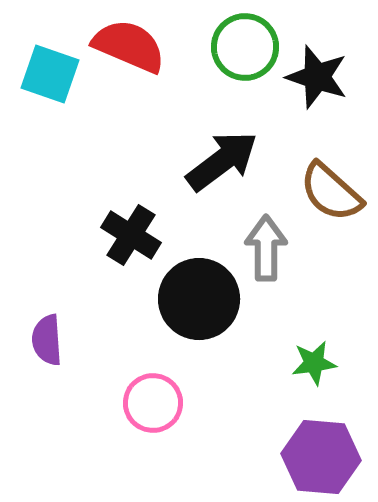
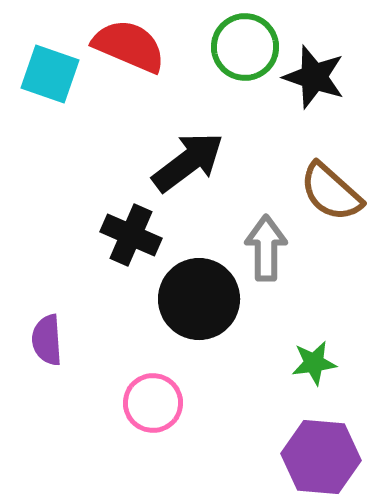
black star: moved 3 px left
black arrow: moved 34 px left, 1 px down
black cross: rotated 8 degrees counterclockwise
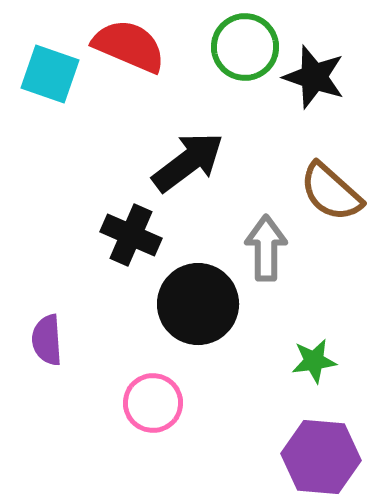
black circle: moved 1 px left, 5 px down
green star: moved 2 px up
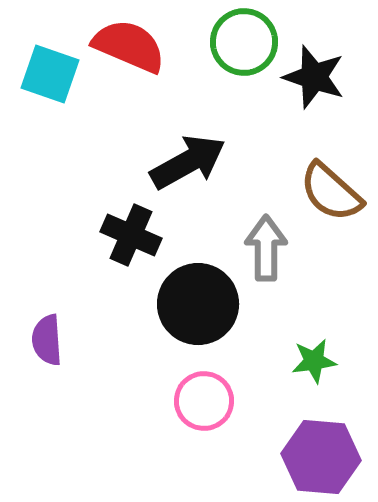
green circle: moved 1 px left, 5 px up
black arrow: rotated 8 degrees clockwise
pink circle: moved 51 px right, 2 px up
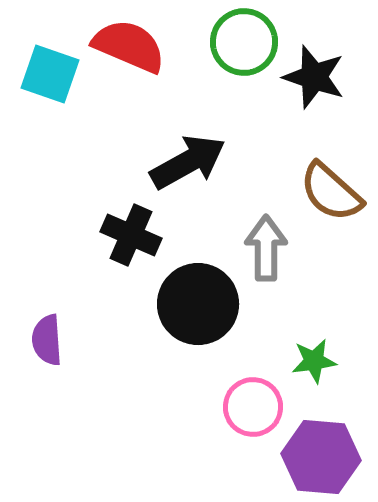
pink circle: moved 49 px right, 6 px down
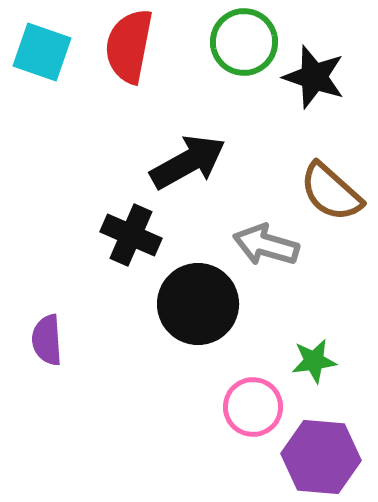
red semicircle: rotated 102 degrees counterclockwise
cyan square: moved 8 px left, 22 px up
gray arrow: moved 3 px up; rotated 74 degrees counterclockwise
